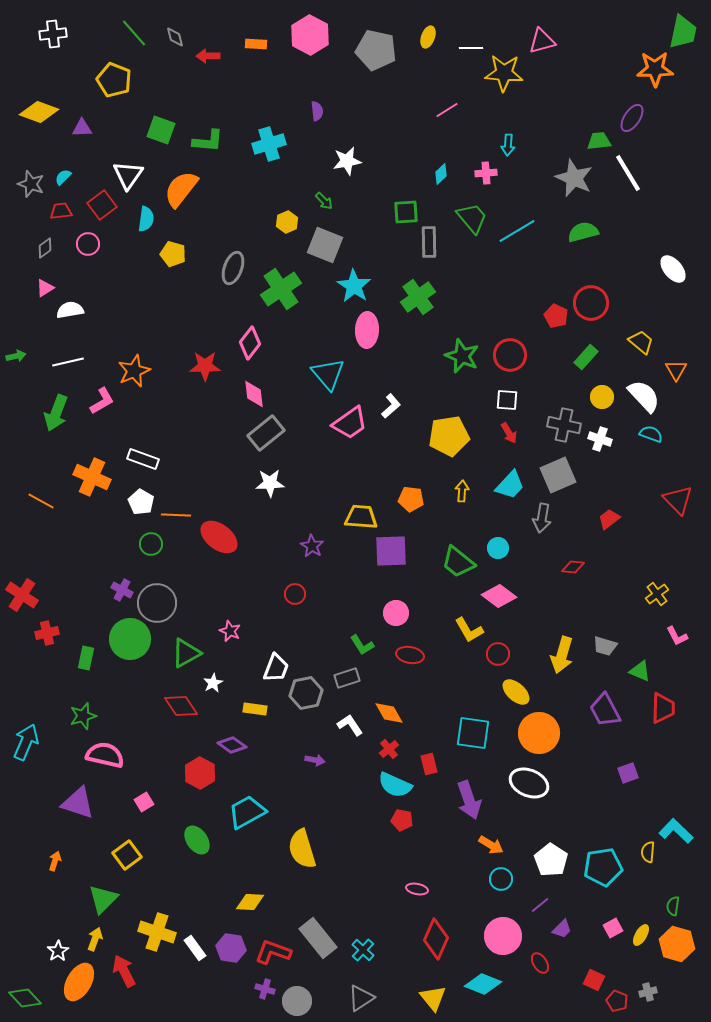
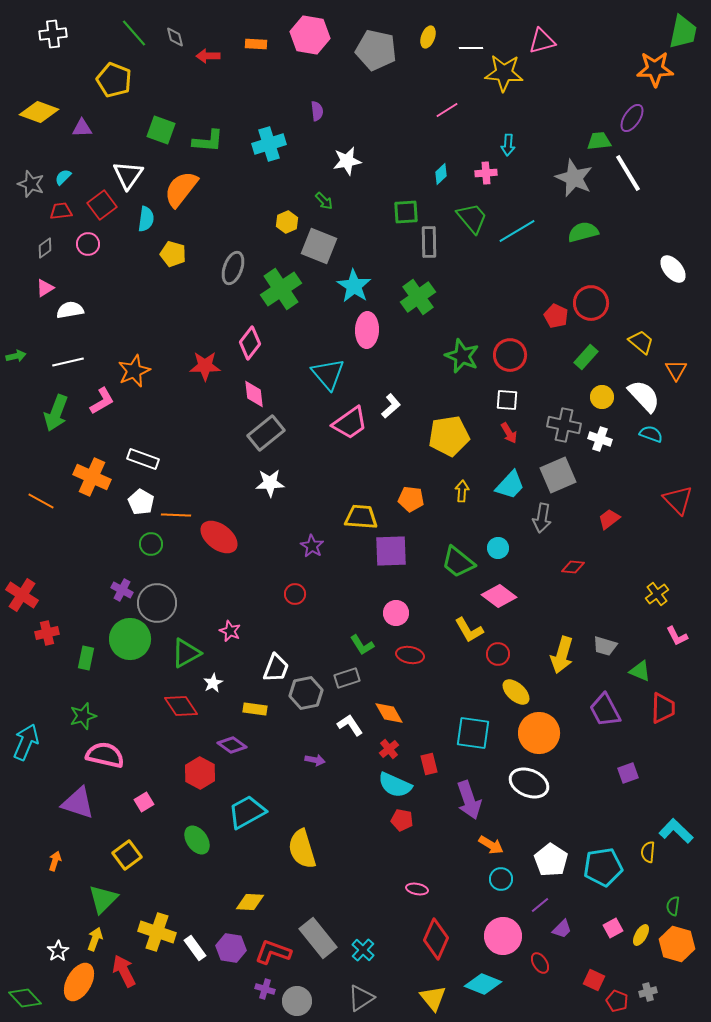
pink hexagon at (310, 35): rotated 18 degrees counterclockwise
gray square at (325, 245): moved 6 px left, 1 px down
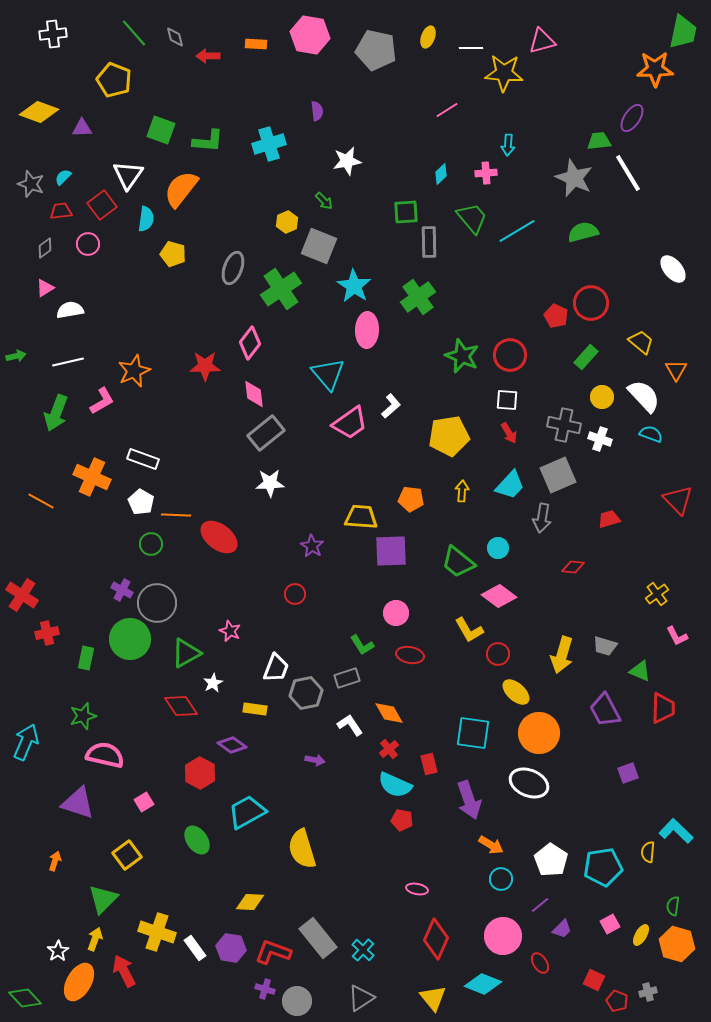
red trapezoid at (609, 519): rotated 20 degrees clockwise
pink square at (613, 928): moved 3 px left, 4 px up
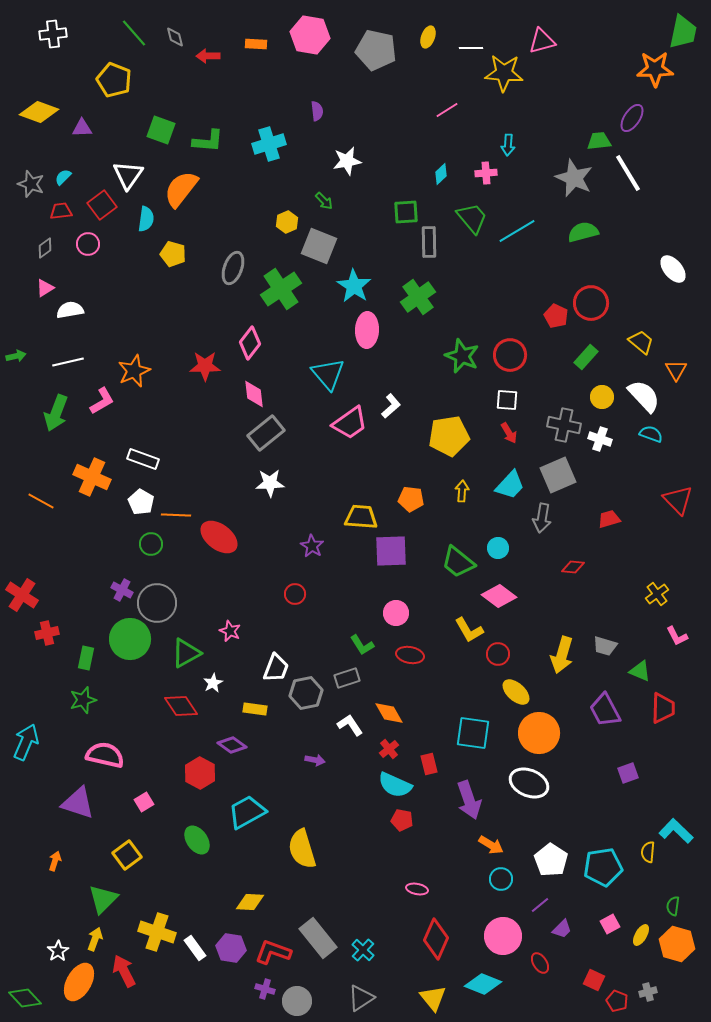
green star at (83, 716): moved 16 px up
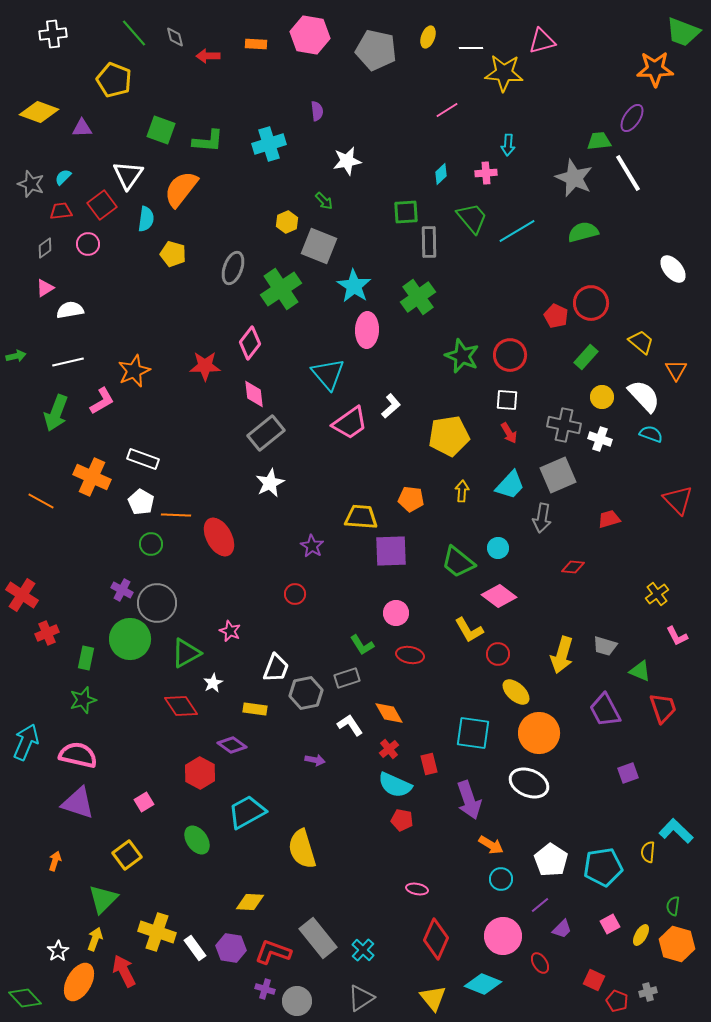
green trapezoid at (683, 32): rotated 99 degrees clockwise
white star at (270, 483): rotated 24 degrees counterclockwise
red ellipse at (219, 537): rotated 24 degrees clockwise
red cross at (47, 633): rotated 10 degrees counterclockwise
red trapezoid at (663, 708): rotated 20 degrees counterclockwise
pink semicircle at (105, 755): moved 27 px left
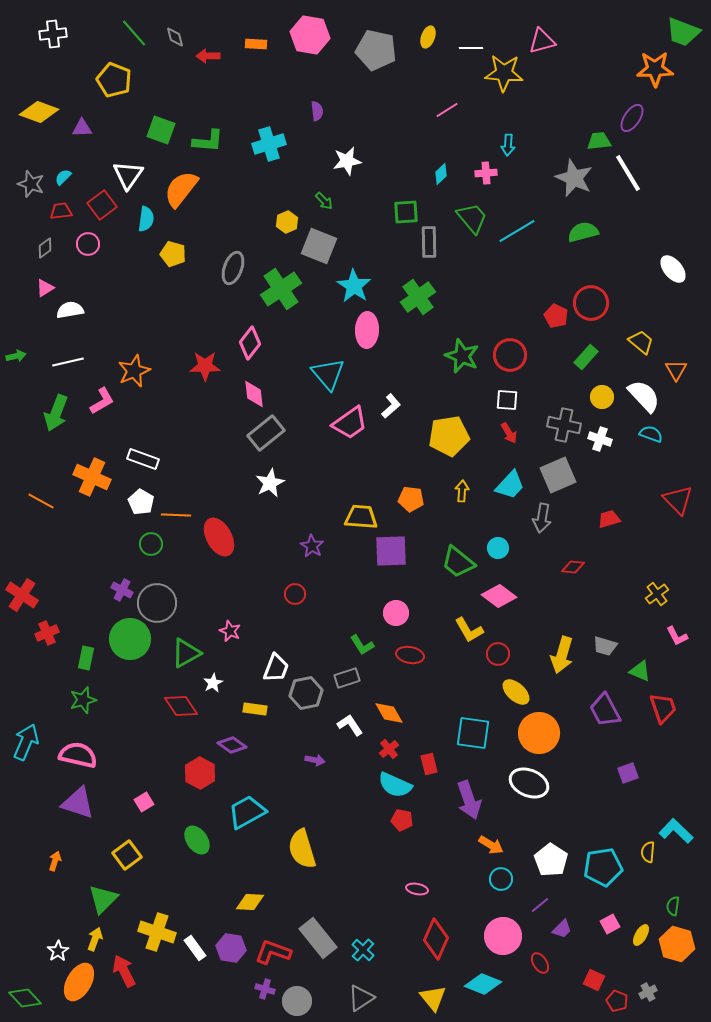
gray cross at (648, 992): rotated 12 degrees counterclockwise
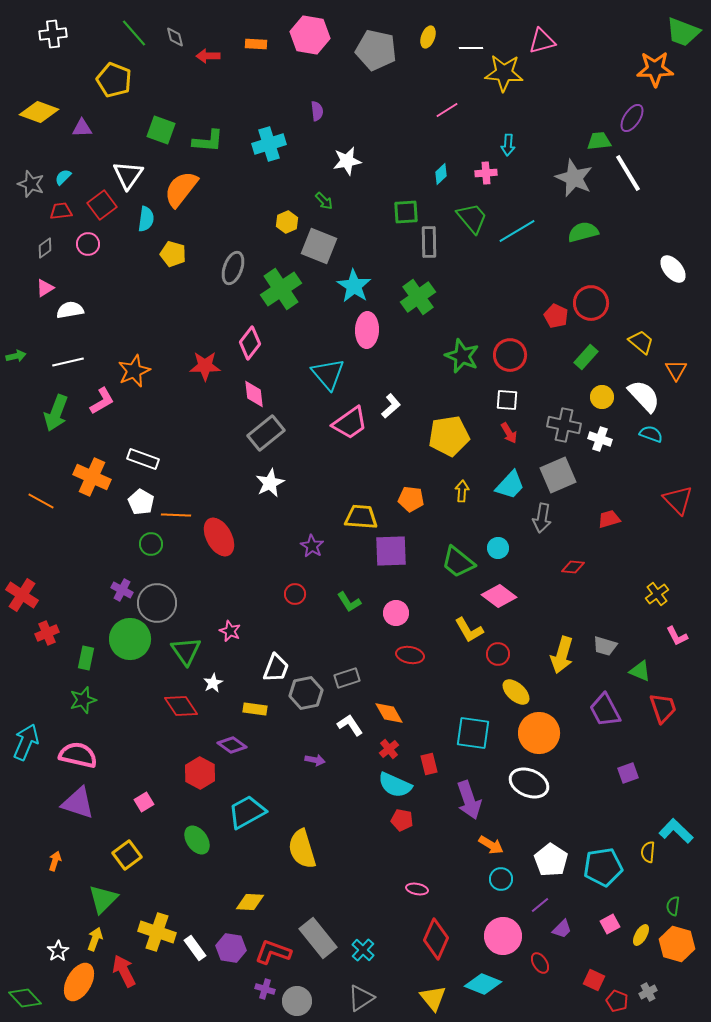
green L-shape at (362, 645): moved 13 px left, 43 px up
green triangle at (186, 653): moved 2 px up; rotated 36 degrees counterclockwise
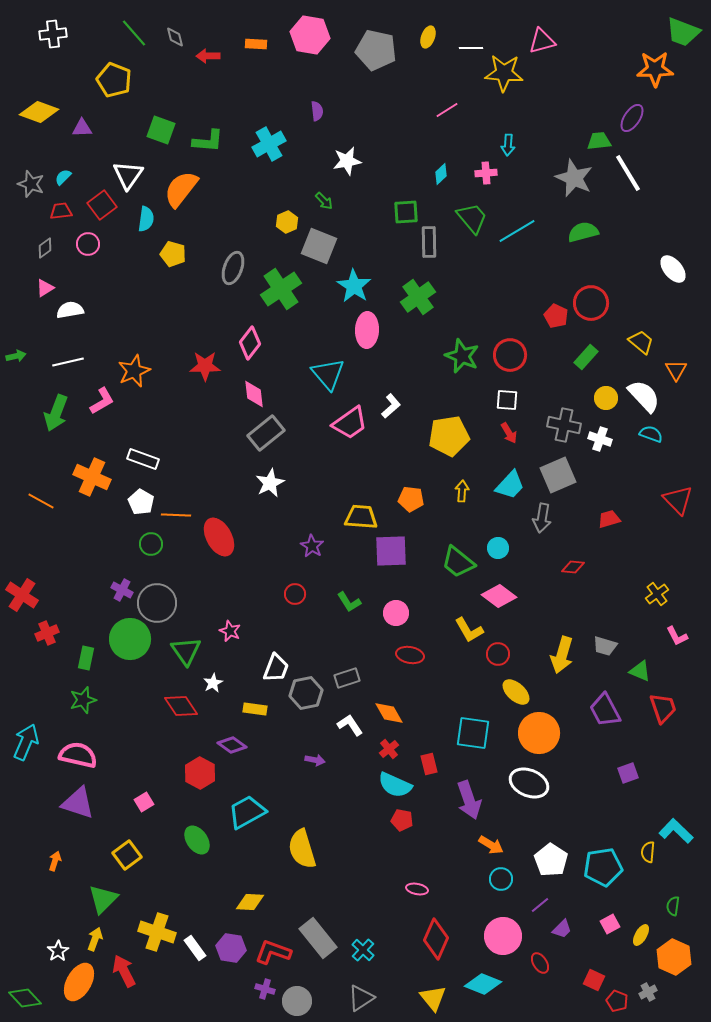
cyan cross at (269, 144): rotated 12 degrees counterclockwise
yellow circle at (602, 397): moved 4 px right, 1 px down
orange hexagon at (677, 944): moved 3 px left, 13 px down; rotated 8 degrees clockwise
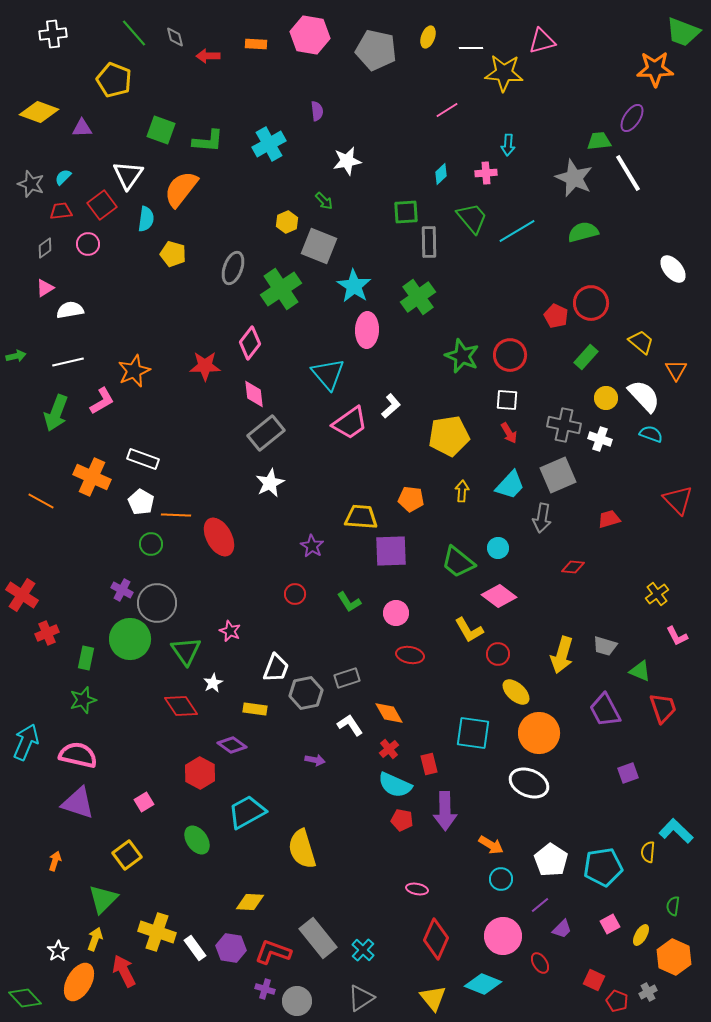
purple arrow at (469, 800): moved 24 px left, 11 px down; rotated 18 degrees clockwise
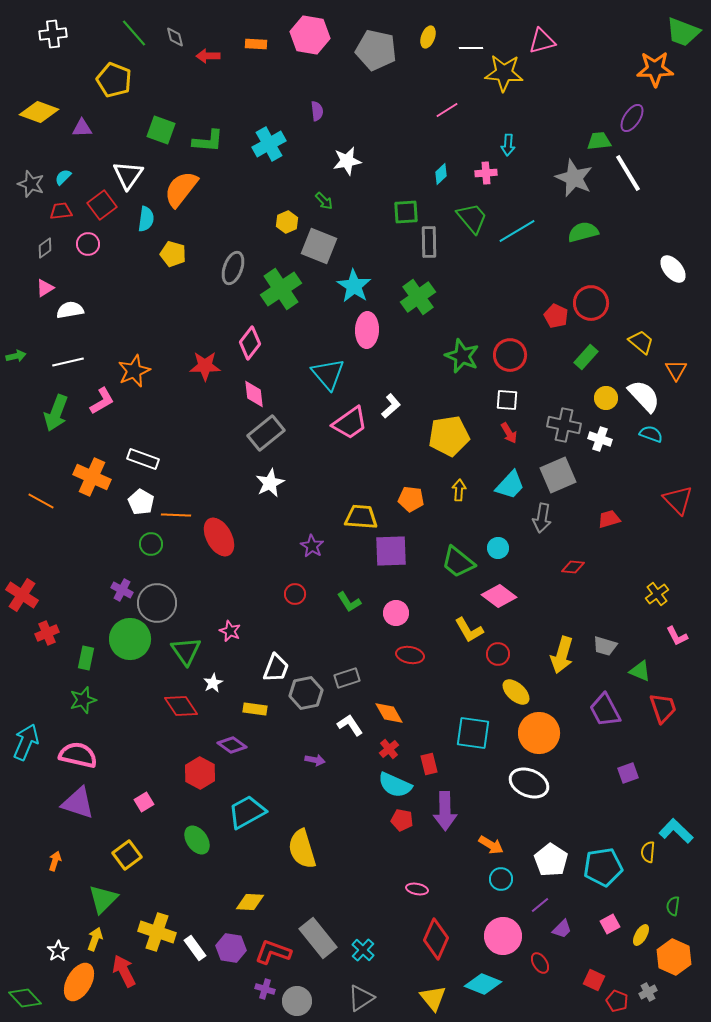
yellow arrow at (462, 491): moved 3 px left, 1 px up
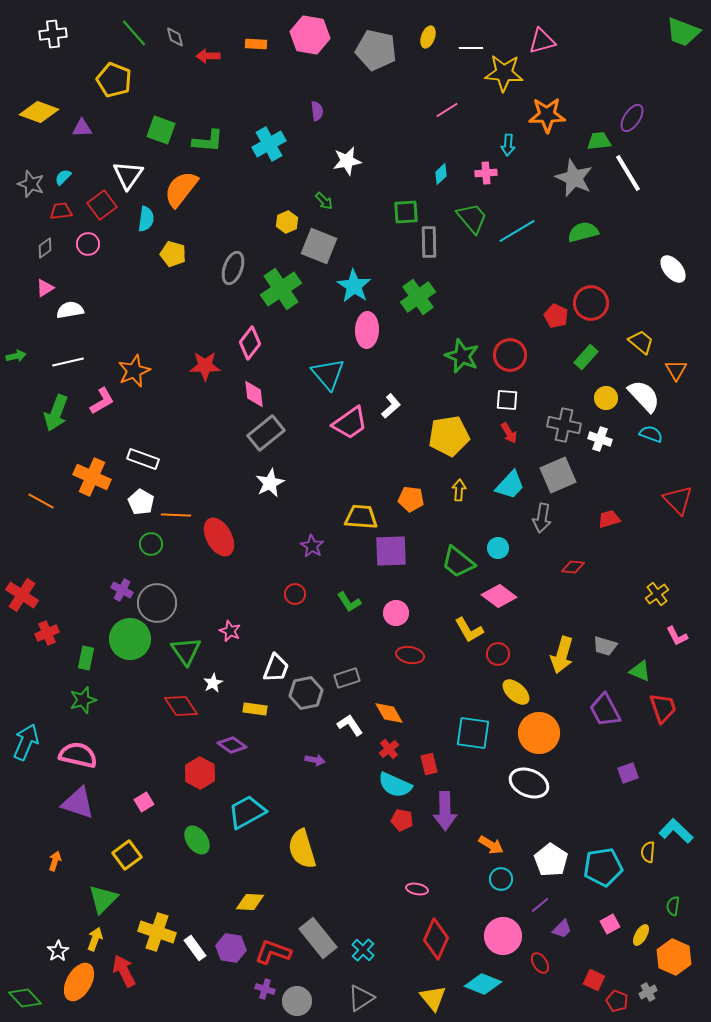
orange star at (655, 69): moved 108 px left, 46 px down
